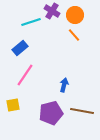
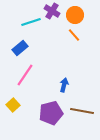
yellow square: rotated 32 degrees counterclockwise
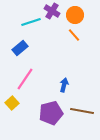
pink line: moved 4 px down
yellow square: moved 1 px left, 2 px up
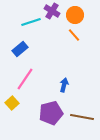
blue rectangle: moved 1 px down
brown line: moved 6 px down
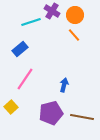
yellow square: moved 1 px left, 4 px down
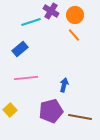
purple cross: moved 1 px left
pink line: moved 1 px right, 1 px up; rotated 50 degrees clockwise
yellow square: moved 1 px left, 3 px down
purple pentagon: moved 2 px up
brown line: moved 2 px left
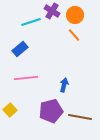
purple cross: moved 1 px right
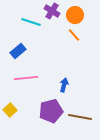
cyan line: rotated 36 degrees clockwise
blue rectangle: moved 2 px left, 2 px down
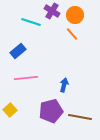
orange line: moved 2 px left, 1 px up
